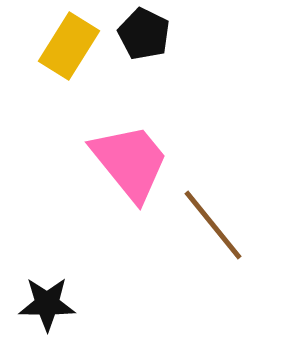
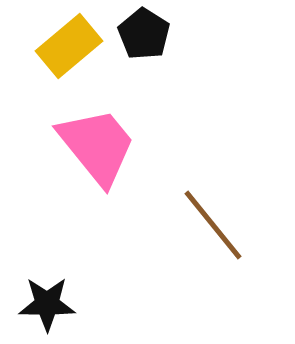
black pentagon: rotated 6 degrees clockwise
yellow rectangle: rotated 18 degrees clockwise
pink trapezoid: moved 33 px left, 16 px up
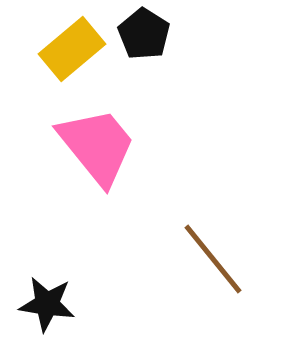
yellow rectangle: moved 3 px right, 3 px down
brown line: moved 34 px down
black star: rotated 8 degrees clockwise
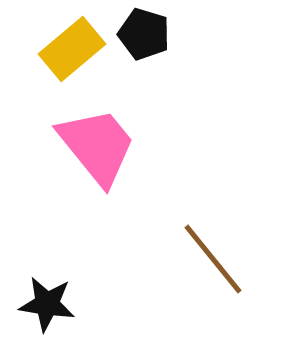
black pentagon: rotated 15 degrees counterclockwise
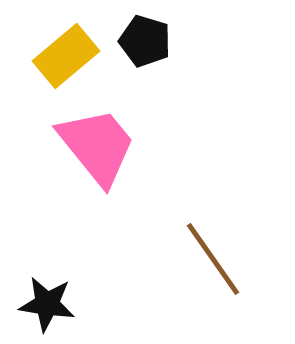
black pentagon: moved 1 px right, 7 px down
yellow rectangle: moved 6 px left, 7 px down
brown line: rotated 4 degrees clockwise
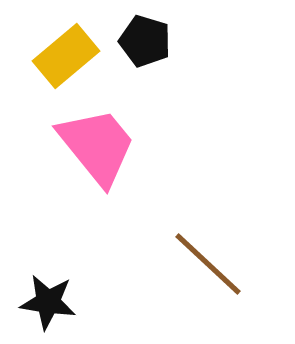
brown line: moved 5 px left, 5 px down; rotated 12 degrees counterclockwise
black star: moved 1 px right, 2 px up
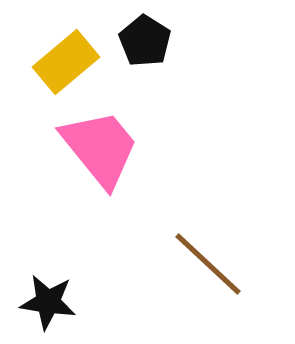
black pentagon: rotated 15 degrees clockwise
yellow rectangle: moved 6 px down
pink trapezoid: moved 3 px right, 2 px down
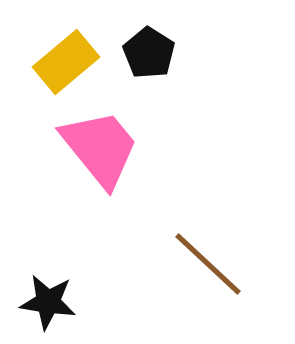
black pentagon: moved 4 px right, 12 px down
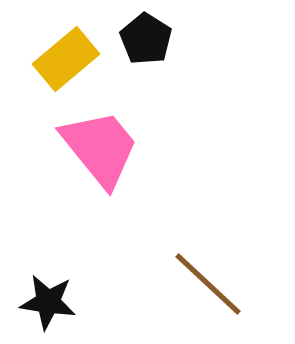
black pentagon: moved 3 px left, 14 px up
yellow rectangle: moved 3 px up
brown line: moved 20 px down
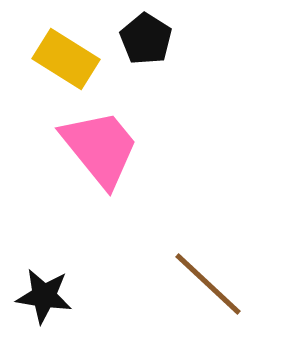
yellow rectangle: rotated 72 degrees clockwise
black star: moved 4 px left, 6 px up
